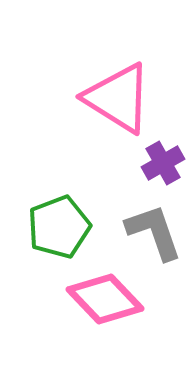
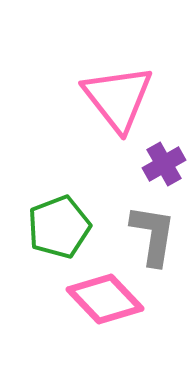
pink triangle: rotated 20 degrees clockwise
purple cross: moved 1 px right, 1 px down
gray L-shape: moved 1 px left, 3 px down; rotated 28 degrees clockwise
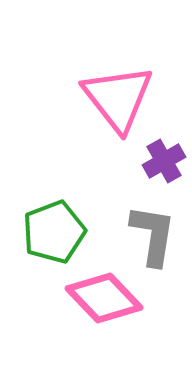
purple cross: moved 3 px up
green pentagon: moved 5 px left, 5 px down
pink diamond: moved 1 px left, 1 px up
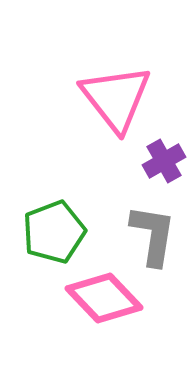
pink triangle: moved 2 px left
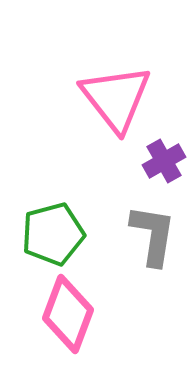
green pentagon: moved 1 px left, 2 px down; rotated 6 degrees clockwise
pink diamond: moved 36 px left, 16 px down; rotated 64 degrees clockwise
